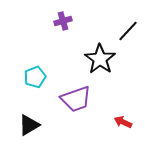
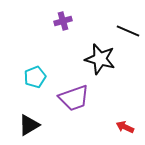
black line: rotated 70 degrees clockwise
black star: rotated 20 degrees counterclockwise
purple trapezoid: moved 2 px left, 1 px up
red arrow: moved 2 px right, 5 px down
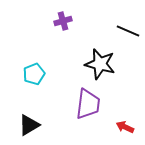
black star: moved 5 px down
cyan pentagon: moved 1 px left, 3 px up
purple trapezoid: moved 14 px right, 6 px down; rotated 64 degrees counterclockwise
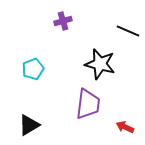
cyan pentagon: moved 1 px left, 5 px up
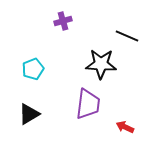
black line: moved 1 px left, 5 px down
black star: moved 1 px right; rotated 12 degrees counterclockwise
black triangle: moved 11 px up
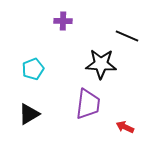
purple cross: rotated 18 degrees clockwise
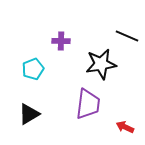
purple cross: moved 2 px left, 20 px down
black star: rotated 12 degrees counterclockwise
